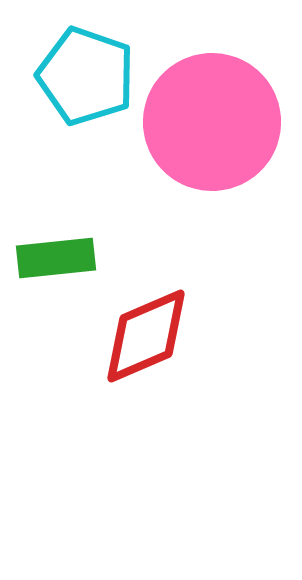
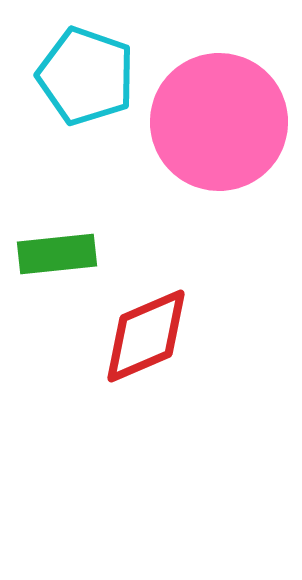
pink circle: moved 7 px right
green rectangle: moved 1 px right, 4 px up
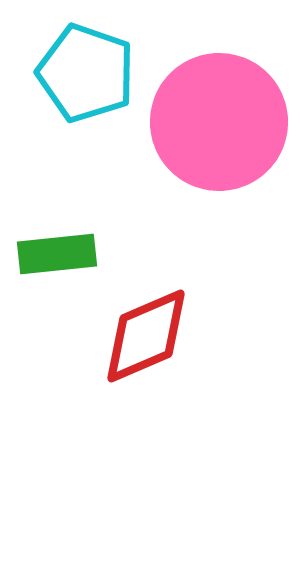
cyan pentagon: moved 3 px up
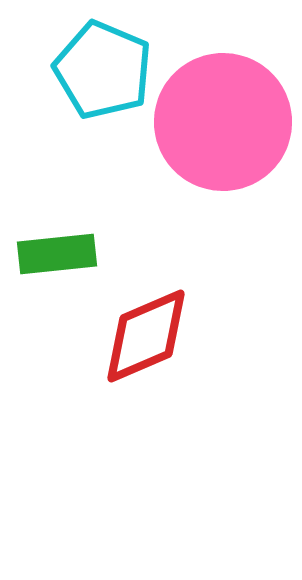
cyan pentagon: moved 17 px right, 3 px up; rotated 4 degrees clockwise
pink circle: moved 4 px right
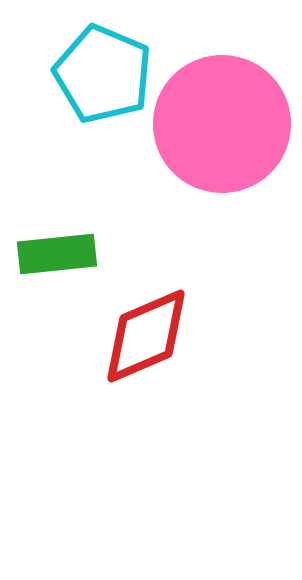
cyan pentagon: moved 4 px down
pink circle: moved 1 px left, 2 px down
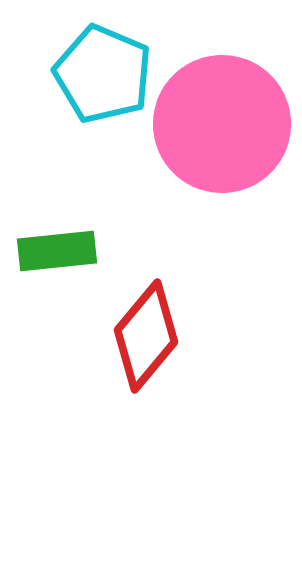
green rectangle: moved 3 px up
red diamond: rotated 27 degrees counterclockwise
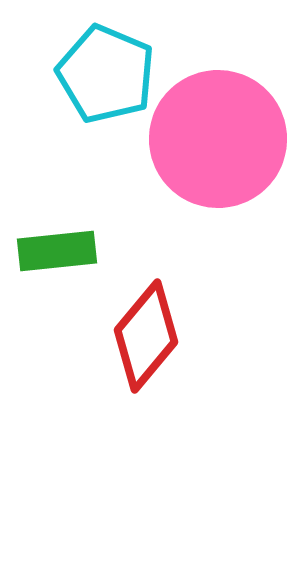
cyan pentagon: moved 3 px right
pink circle: moved 4 px left, 15 px down
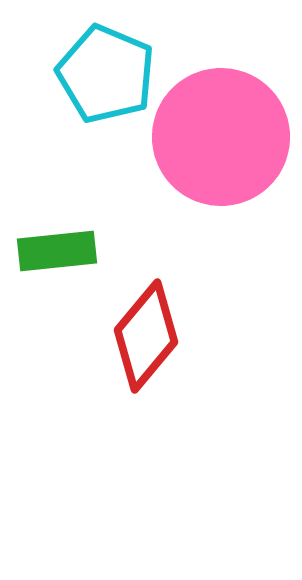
pink circle: moved 3 px right, 2 px up
